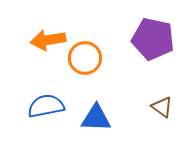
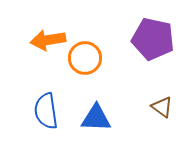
blue semicircle: moved 5 px down; rotated 87 degrees counterclockwise
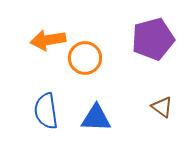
purple pentagon: rotated 27 degrees counterclockwise
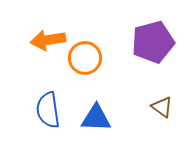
purple pentagon: moved 3 px down
blue semicircle: moved 2 px right, 1 px up
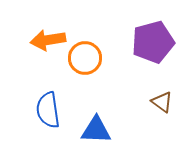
brown triangle: moved 5 px up
blue triangle: moved 12 px down
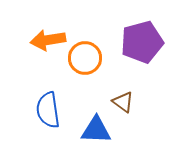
purple pentagon: moved 11 px left
brown triangle: moved 39 px left
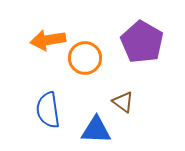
purple pentagon: rotated 27 degrees counterclockwise
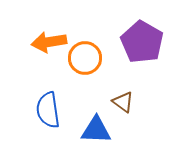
orange arrow: moved 1 px right, 2 px down
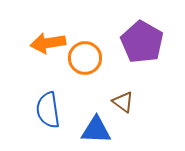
orange arrow: moved 1 px left, 1 px down
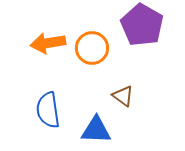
purple pentagon: moved 17 px up
orange circle: moved 7 px right, 10 px up
brown triangle: moved 6 px up
